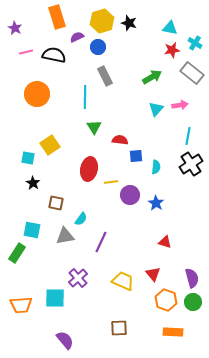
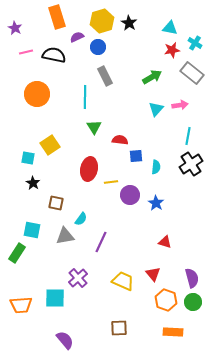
black star at (129, 23): rotated 14 degrees clockwise
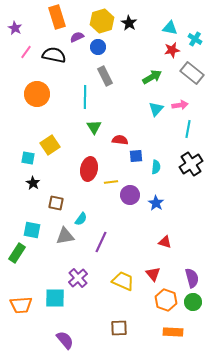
cyan cross at (195, 43): moved 4 px up
pink line at (26, 52): rotated 40 degrees counterclockwise
cyan line at (188, 136): moved 7 px up
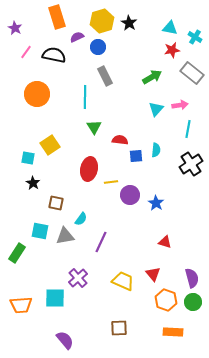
cyan cross at (195, 39): moved 2 px up
cyan semicircle at (156, 167): moved 17 px up
cyan square at (32, 230): moved 8 px right, 1 px down
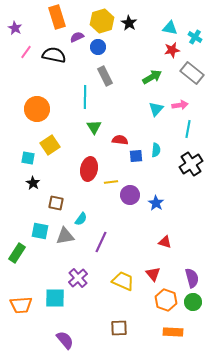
orange circle at (37, 94): moved 15 px down
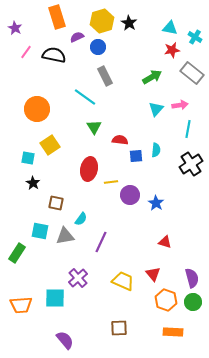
cyan line at (85, 97): rotated 55 degrees counterclockwise
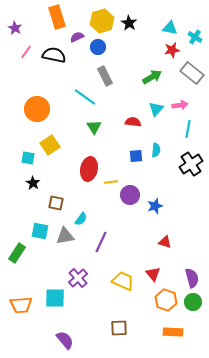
red semicircle at (120, 140): moved 13 px right, 18 px up
blue star at (156, 203): moved 1 px left, 3 px down; rotated 21 degrees clockwise
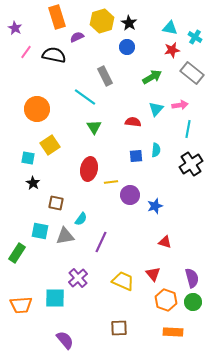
blue circle at (98, 47): moved 29 px right
